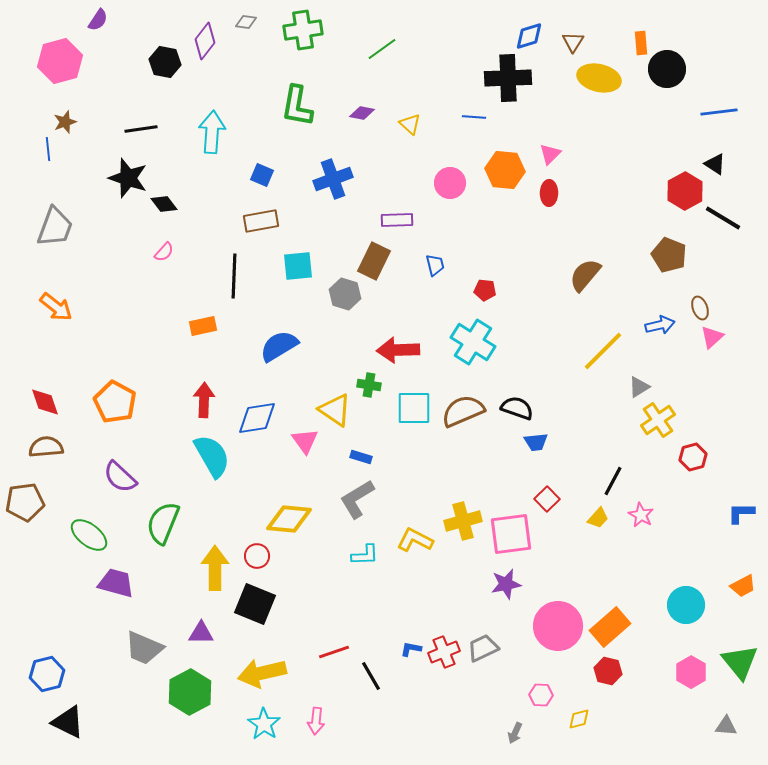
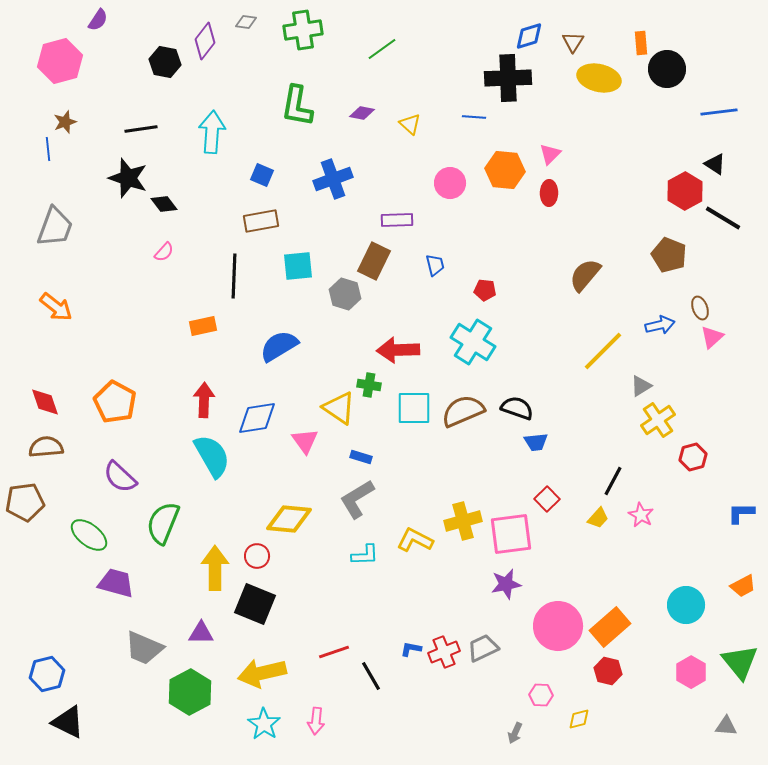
gray triangle at (639, 387): moved 2 px right, 1 px up
yellow triangle at (335, 410): moved 4 px right, 2 px up
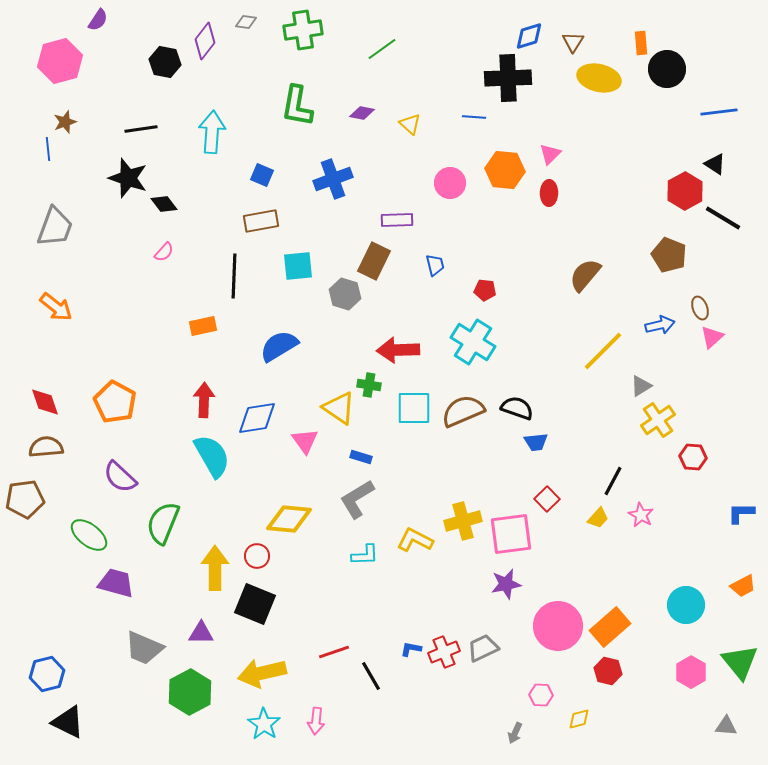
red hexagon at (693, 457): rotated 20 degrees clockwise
brown pentagon at (25, 502): moved 3 px up
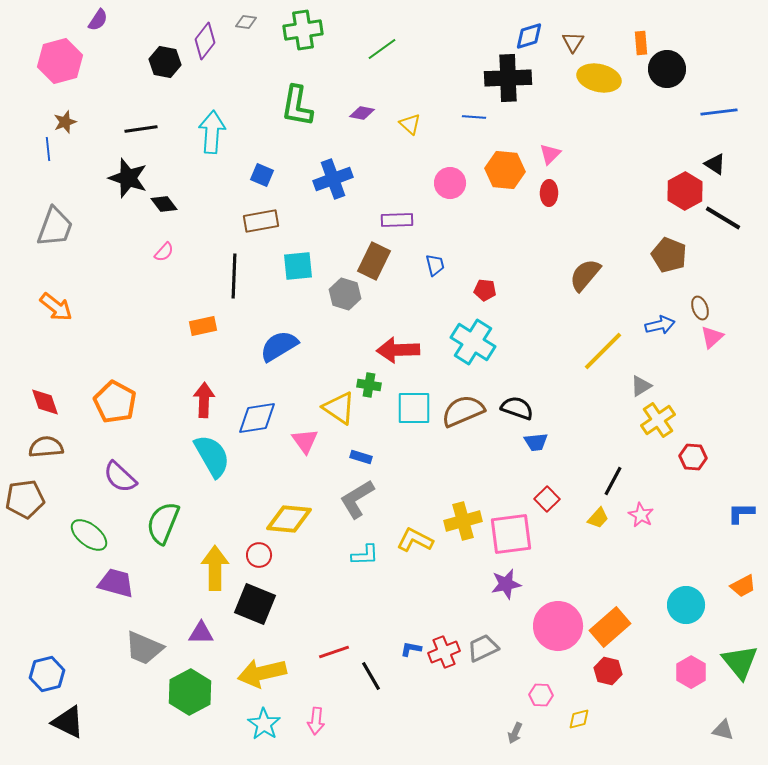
red circle at (257, 556): moved 2 px right, 1 px up
gray triangle at (726, 726): moved 3 px left, 4 px down; rotated 10 degrees clockwise
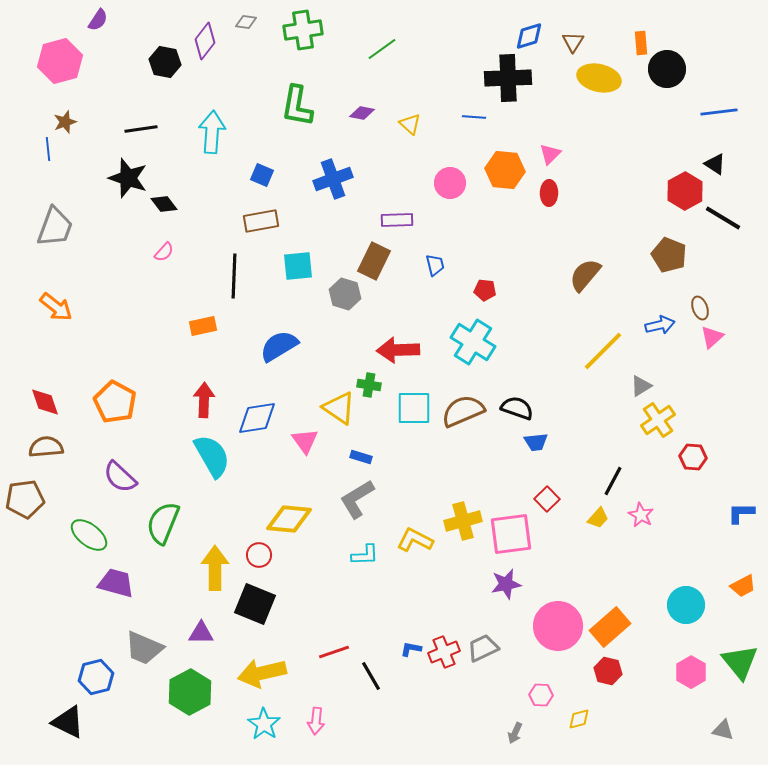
blue hexagon at (47, 674): moved 49 px right, 3 px down
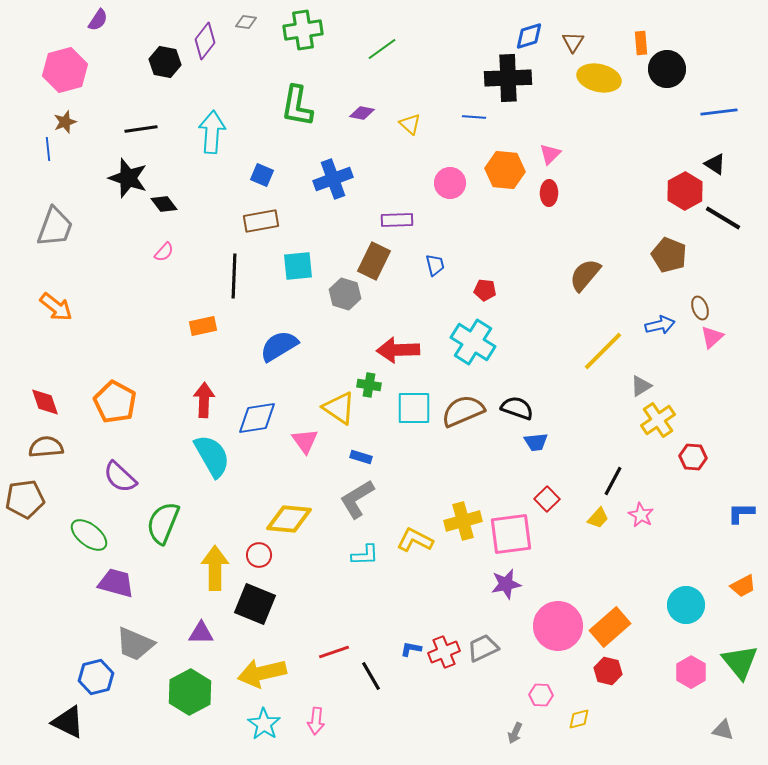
pink hexagon at (60, 61): moved 5 px right, 9 px down
gray trapezoid at (144, 648): moved 9 px left, 4 px up
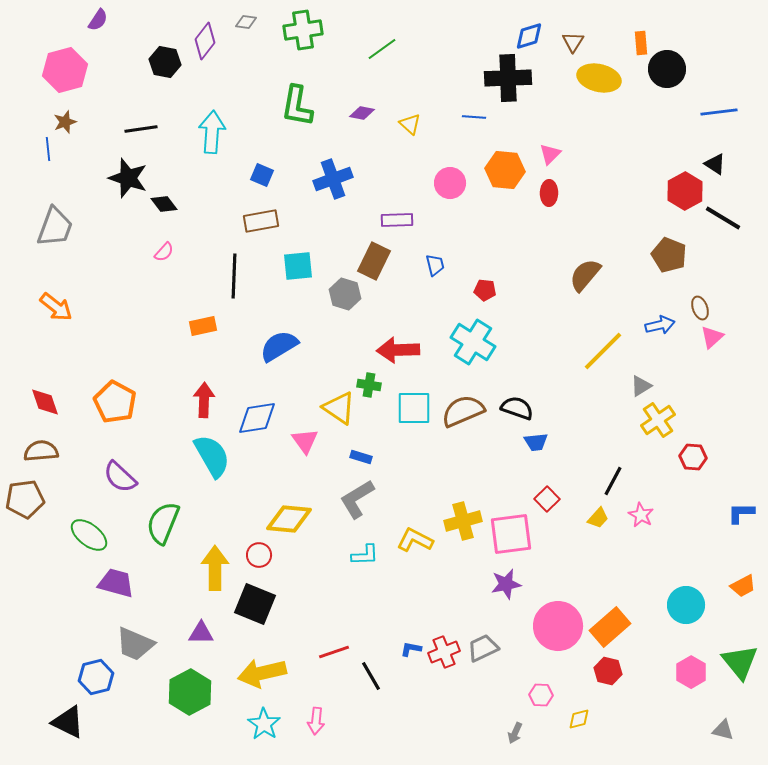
brown semicircle at (46, 447): moved 5 px left, 4 px down
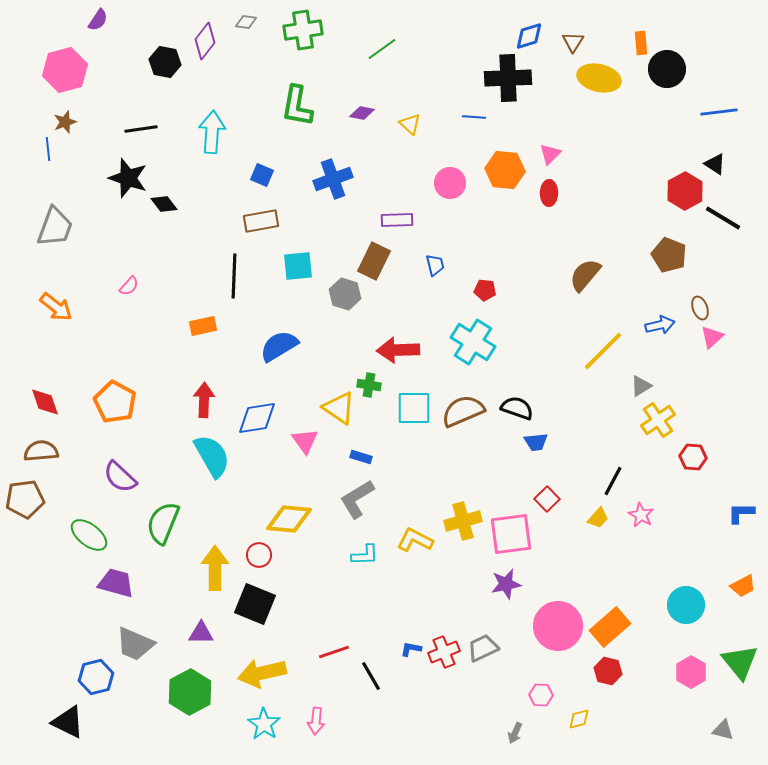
pink semicircle at (164, 252): moved 35 px left, 34 px down
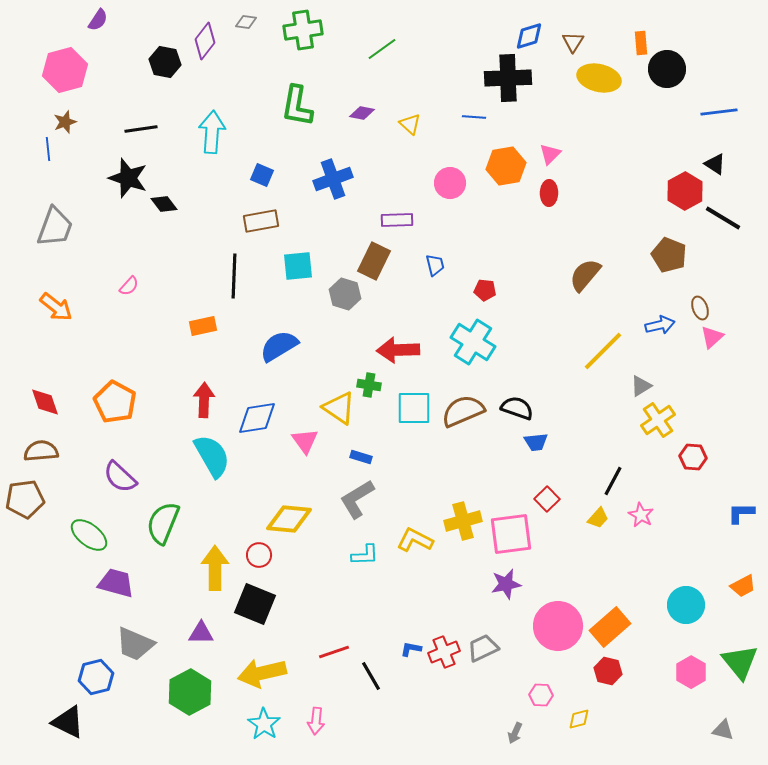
orange hexagon at (505, 170): moved 1 px right, 4 px up; rotated 15 degrees counterclockwise
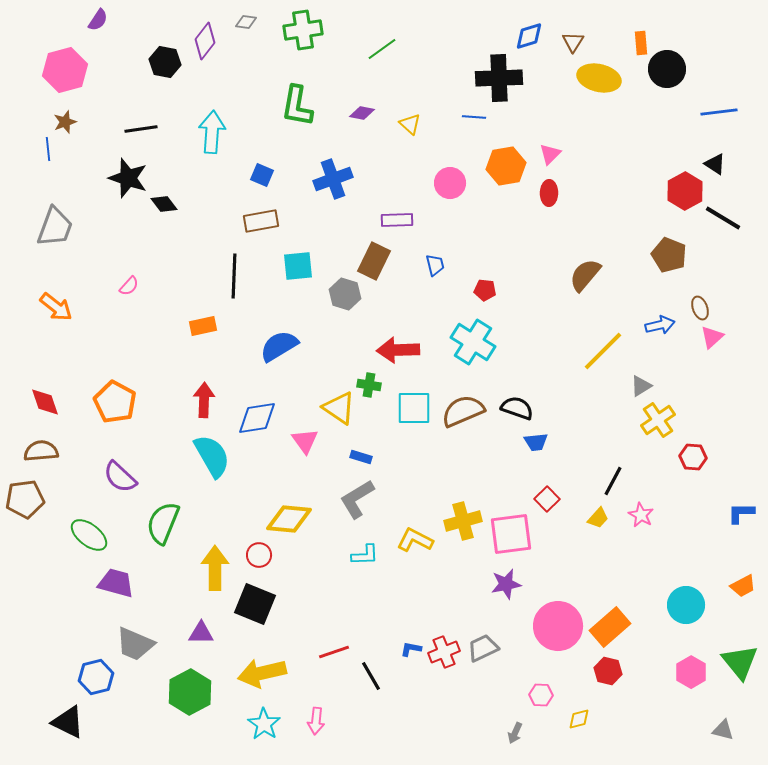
black cross at (508, 78): moved 9 px left
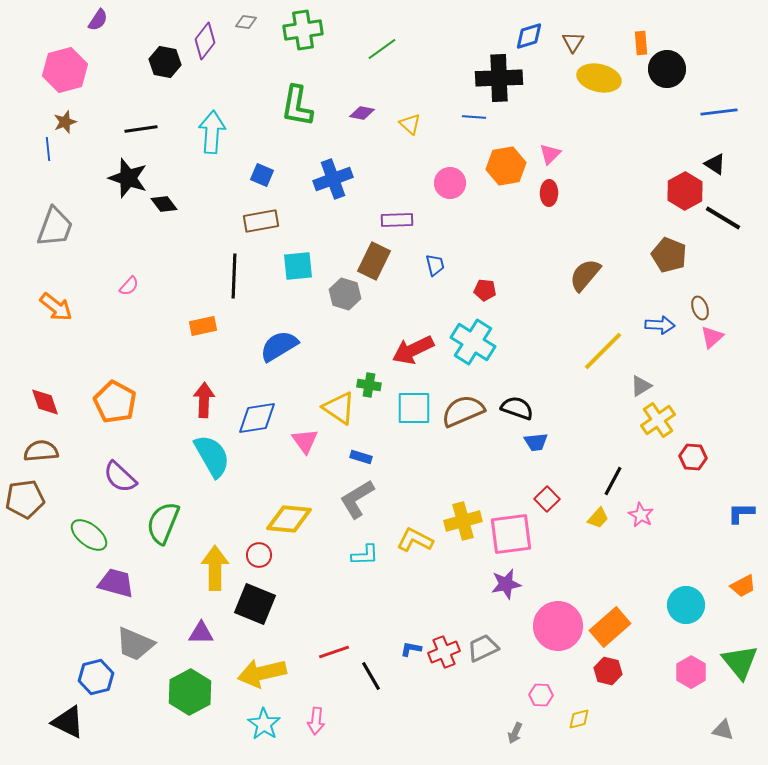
blue arrow at (660, 325): rotated 16 degrees clockwise
red arrow at (398, 350): moved 15 px right; rotated 24 degrees counterclockwise
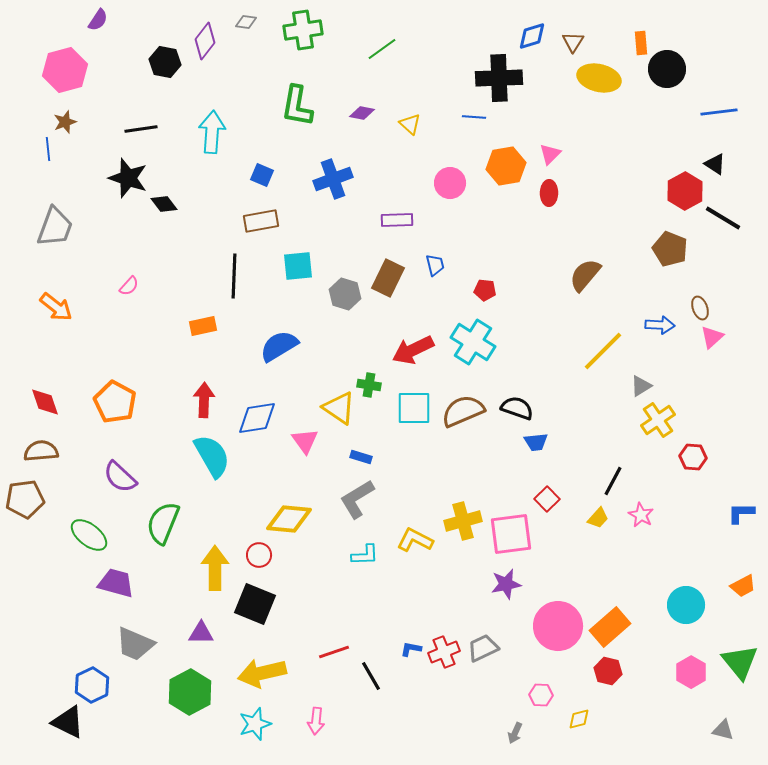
blue diamond at (529, 36): moved 3 px right
brown pentagon at (669, 255): moved 1 px right, 6 px up
brown rectangle at (374, 261): moved 14 px right, 17 px down
blue hexagon at (96, 677): moved 4 px left, 8 px down; rotated 12 degrees counterclockwise
cyan star at (264, 724): moved 9 px left; rotated 20 degrees clockwise
